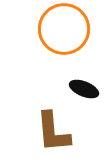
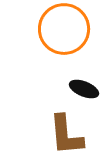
brown L-shape: moved 13 px right, 3 px down
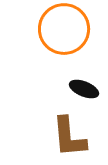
brown L-shape: moved 3 px right, 2 px down
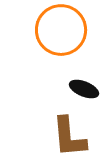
orange circle: moved 3 px left, 1 px down
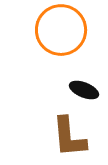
black ellipse: moved 1 px down
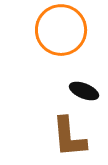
black ellipse: moved 1 px down
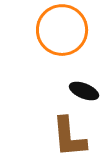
orange circle: moved 1 px right
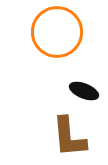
orange circle: moved 5 px left, 2 px down
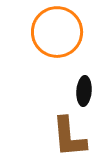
black ellipse: rotated 72 degrees clockwise
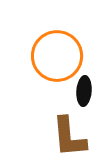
orange circle: moved 24 px down
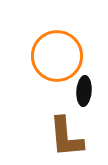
brown L-shape: moved 3 px left
